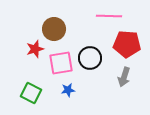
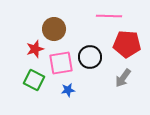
black circle: moved 1 px up
gray arrow: moved 1 px left, 1 px down; rotated 18 degrees clockwise
green square: moved 3 px right, 13 px up
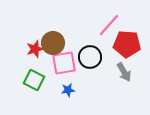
pink line: moved 9 px down; rotated 50 degrees counterclockwise
brown circle: moved 1 px left, 14 px down
pink square: moved 3 px right
gray arrow: moved 1 px right, 6 px up; rotated 66 degrees counterclockwise
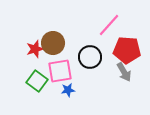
red pentagon: moved 6 px down
pink square: moved 4 px left, 8 px down
green square: moved 3 px right, 1 px down; rotated 10 degrees clockwise
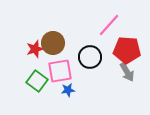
gray arrow: moved 3 px right
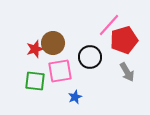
red pentagon: moved 3 px left, 10 px up; rotated 20 degrees counterclockwise
green square: moved 2 px left; rotated 30 degrees counterclockwise
blue star: moved 7 px right, 7 px down; rotated 16 degrees counterclockwise
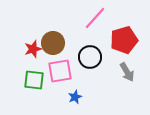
pink line: moved 14 px left, 7 px up
red star: moved 2 px left
green square: moved 1 px left, 1 px up
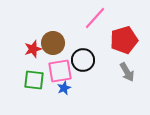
black circle: moved 7 px left, 3 px down
blue star: moved 11 px left, 9 px up
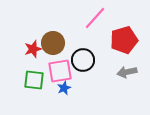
gray arrow: rotated 108 degrees clockwise
